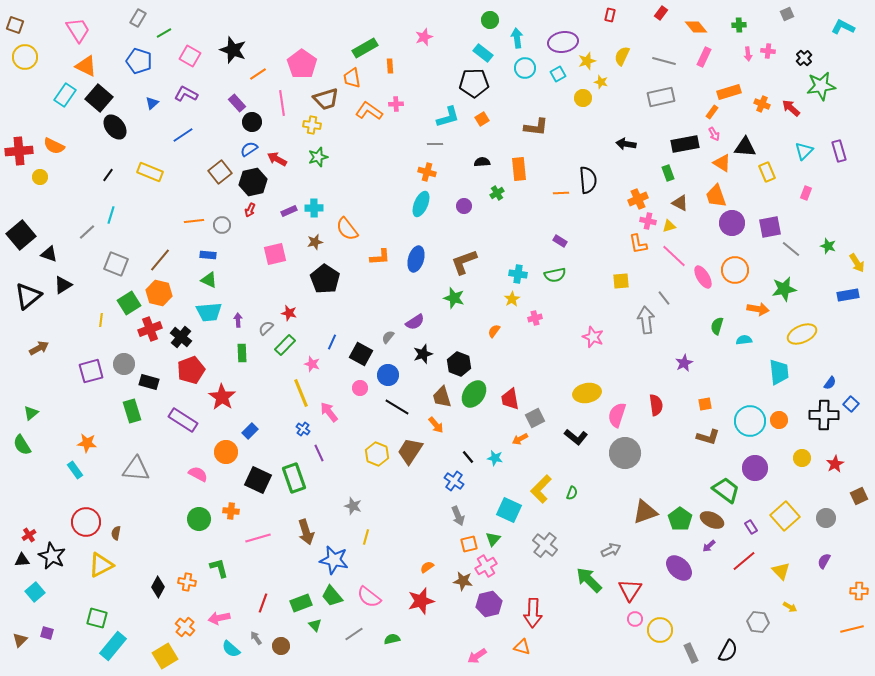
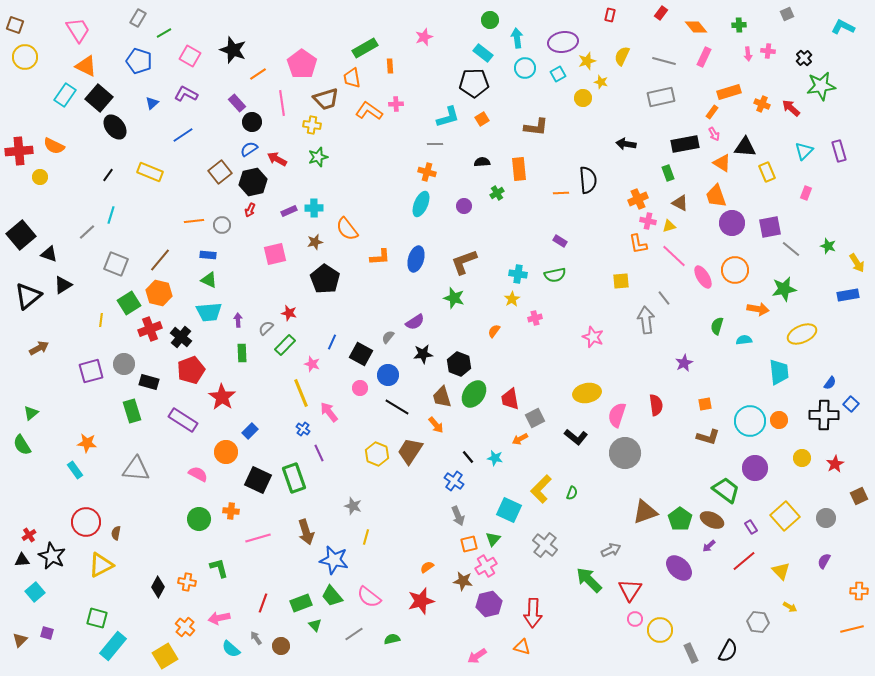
black star at (423, 354): rotated 12 degrees clockwise
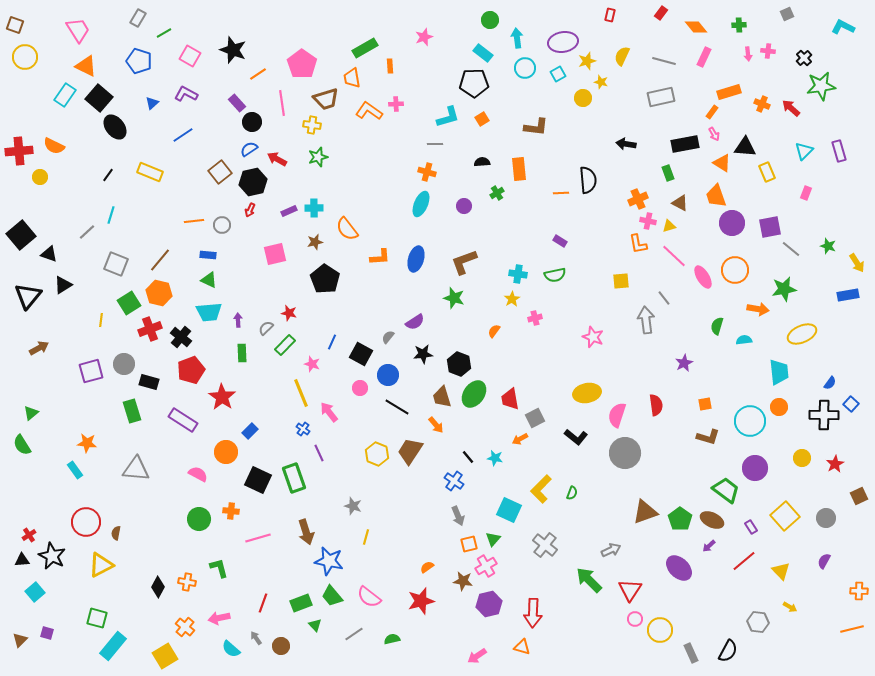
black triangle at (28, 296): rotated 12 degrees counterclockwise
orange circle at (779, 420): moved 13 px up
blue star at (334, 560): moved 5 px left, 1 px down
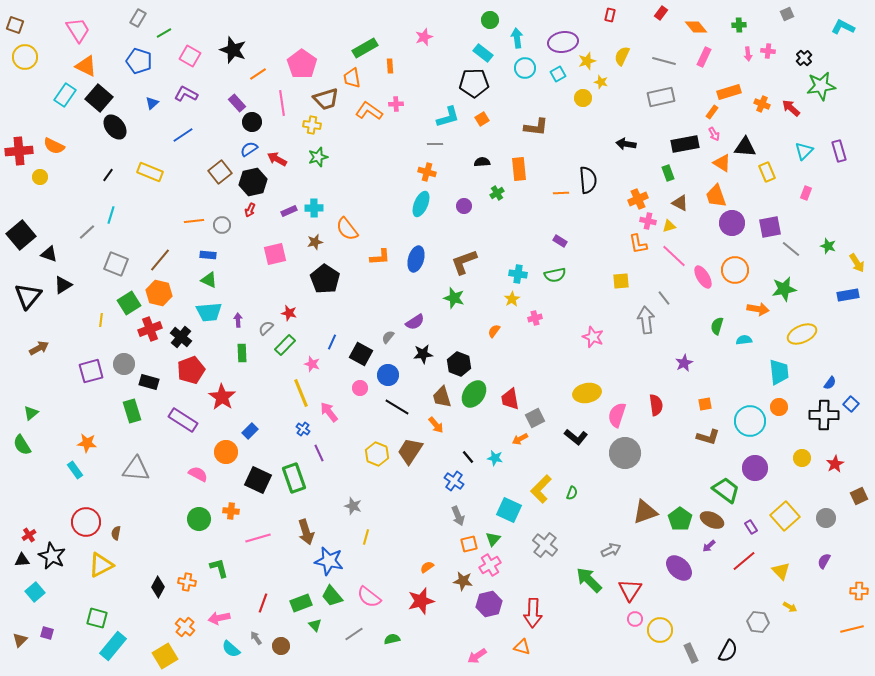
pink cross at (486, 566): moved 4 px right, 1 px up
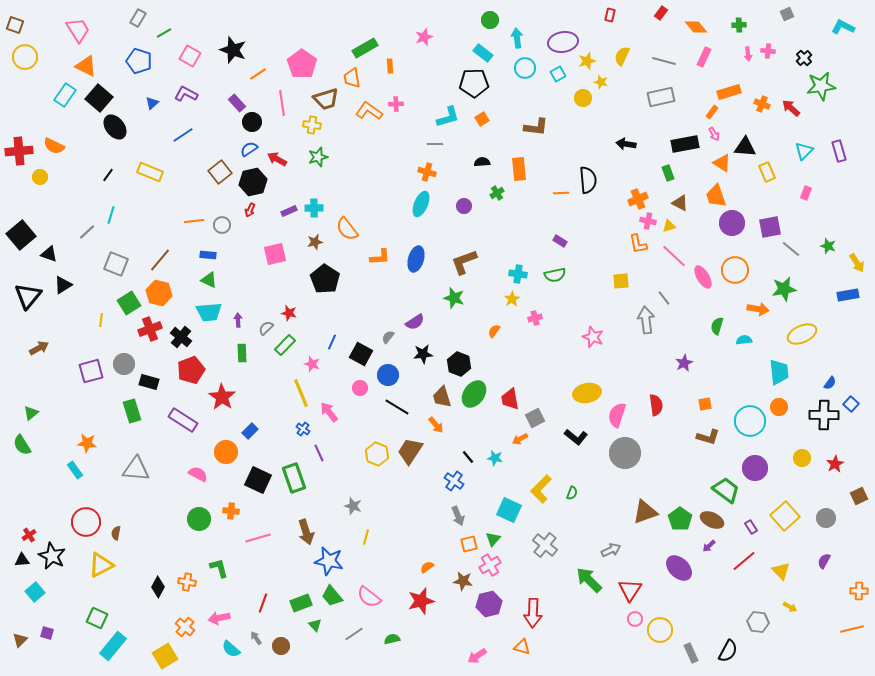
green square at (97, 618): rotated 10 degrees clockwise
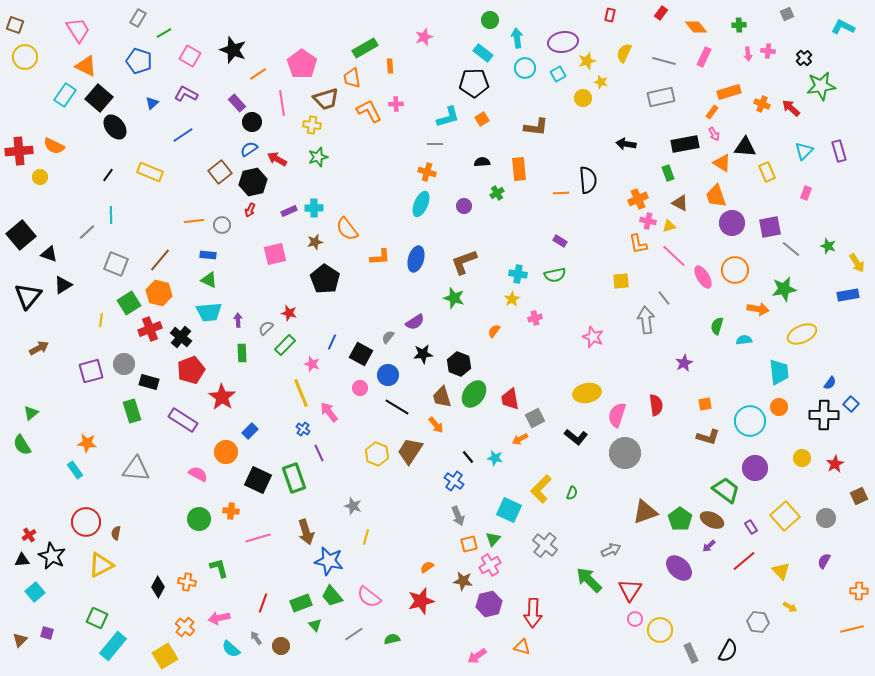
yellow semicircle at (622, 56): moved 2 px right, 3 px up
orange L-shape at (369, 111): rotated 28 degrees clockwise
cyan line at (111, 215): rotated 18 degrees counterclockwise
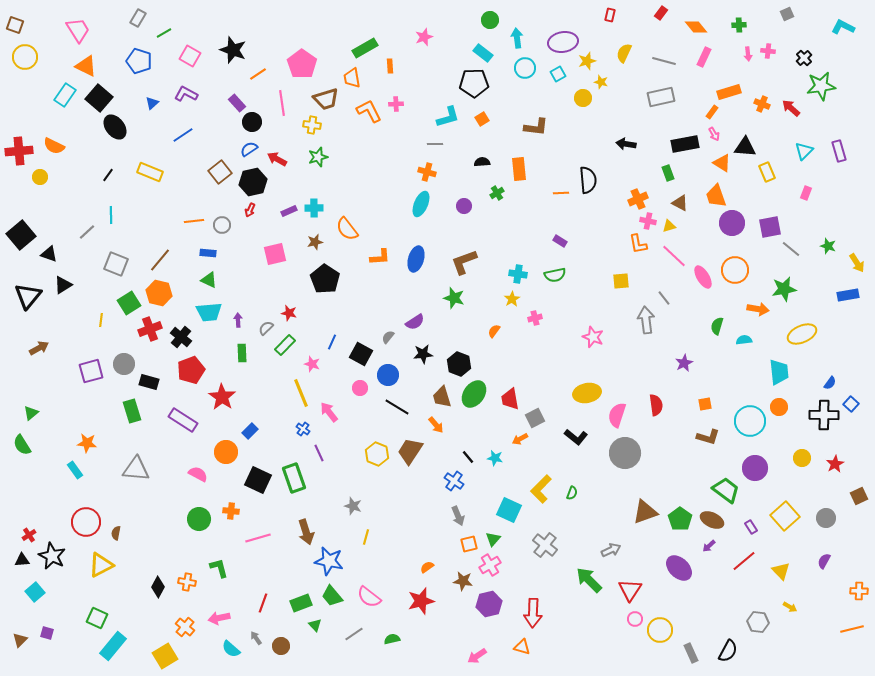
blue rectangle at (208, 255): moved 2 px up
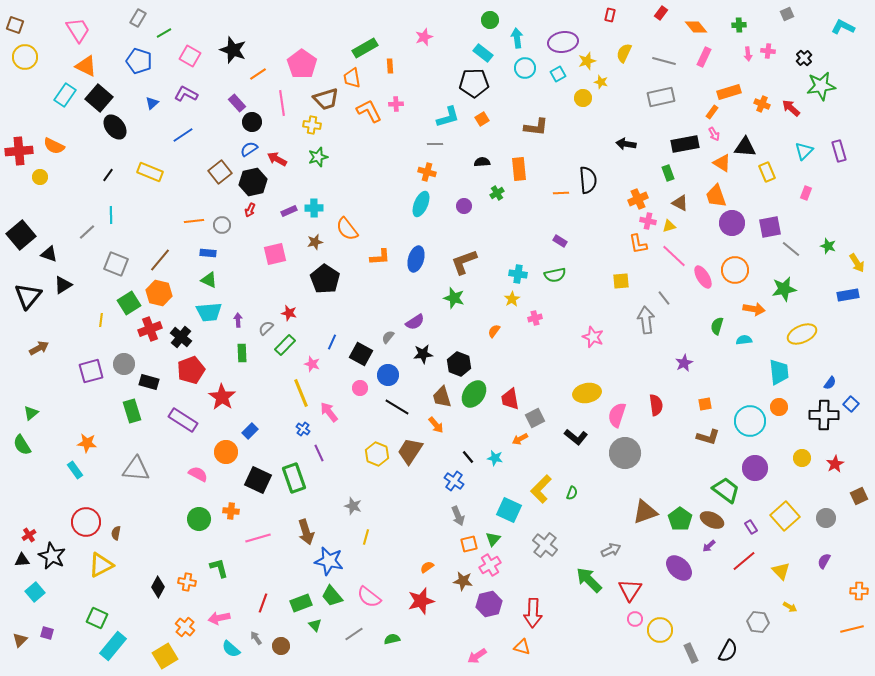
orange arrow at (758, 309): moved 4 px left
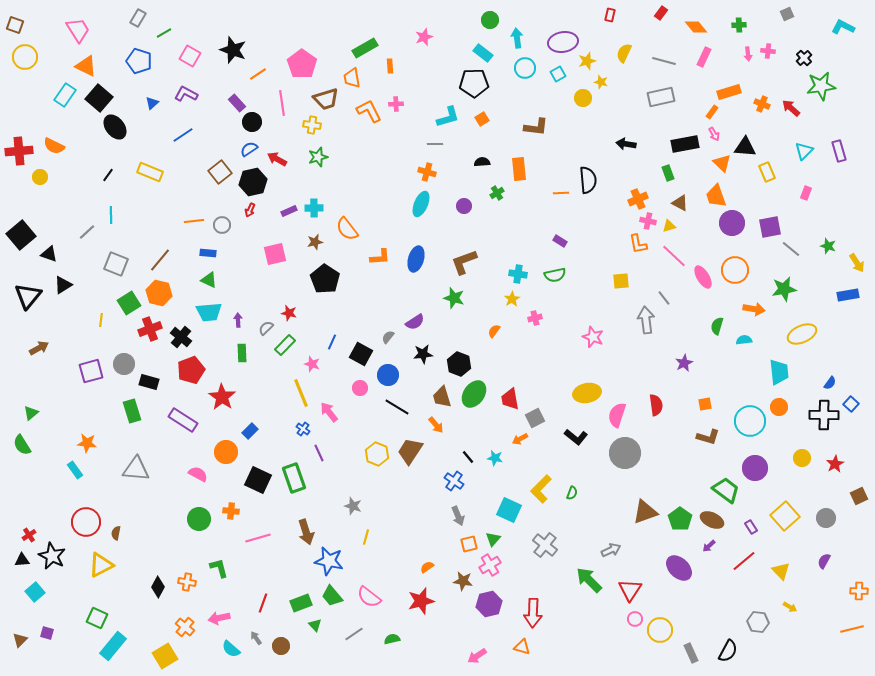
orange triangle at (722, 163): rotated 12 degrees clockwise
